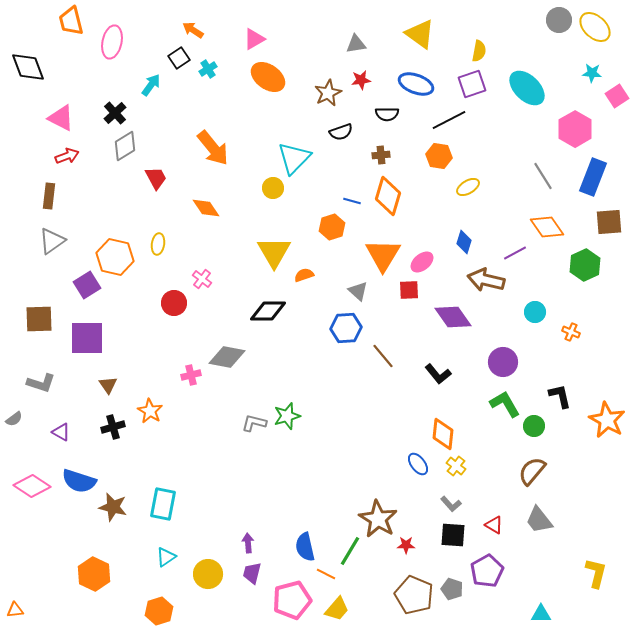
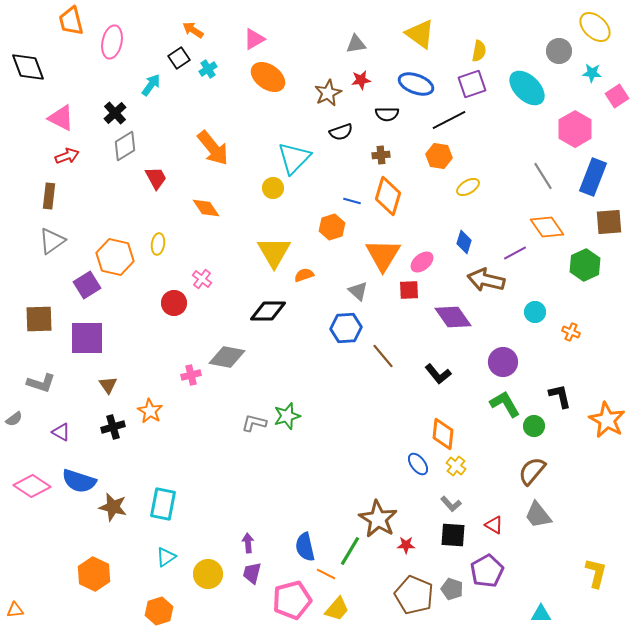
gray circle at (559, 20): moved 31 px down
gray trapezoid at (539, 520): moved 1 px left, 5 px up
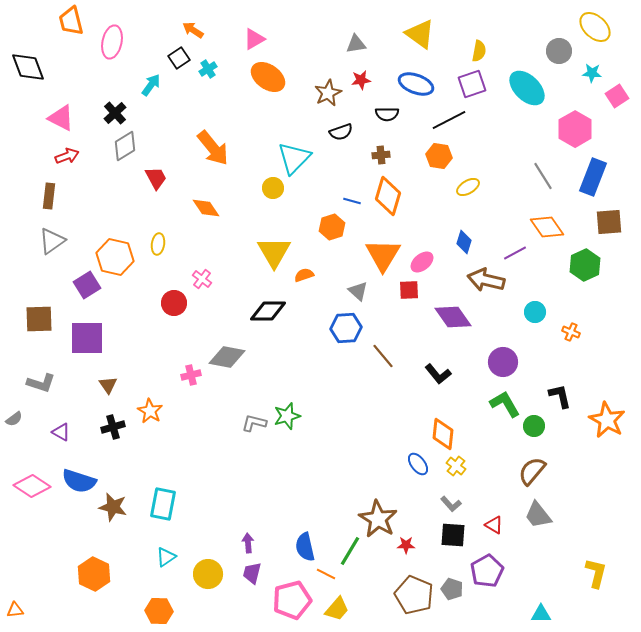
orange hexagon at (159, 611): rotated 20 degrees clockwise
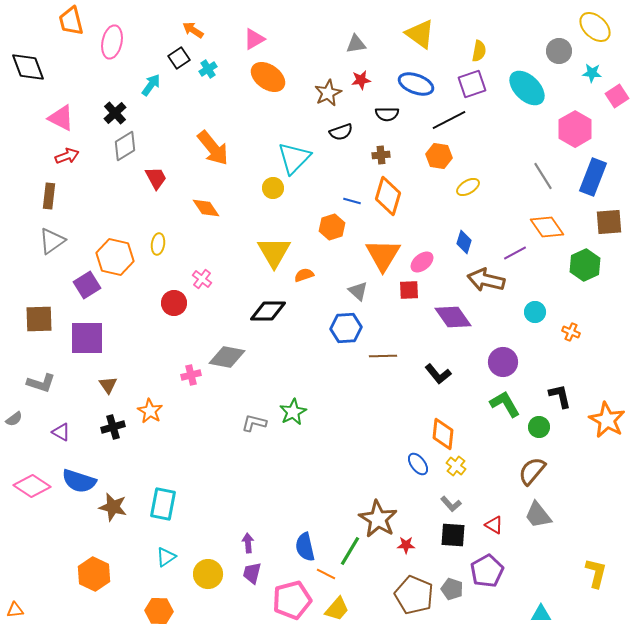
brown line at (383, 356): rotated 52 degrees counterclockwise
green star at (287, 416): moved 6 px right, 4 px up; rotated 12 degrees counterclockwise
green circle at (534, 426): moved 5 px right, 1 px down
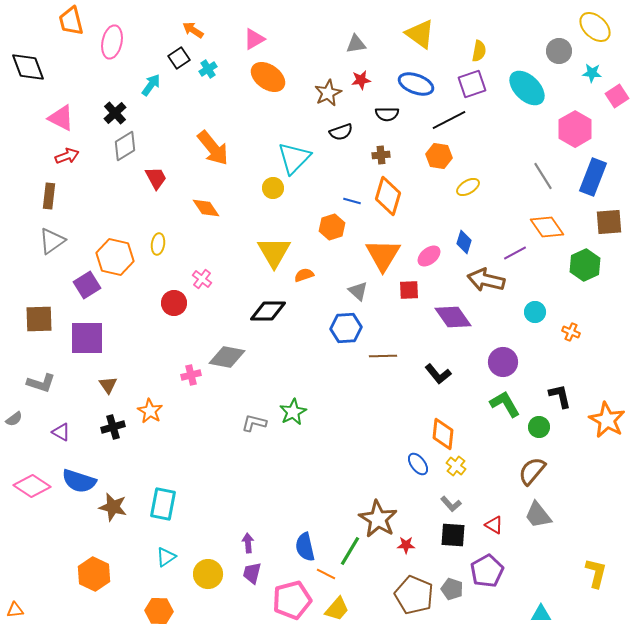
pink ellipse at (422, 262): moved 7 px right, 6 px up
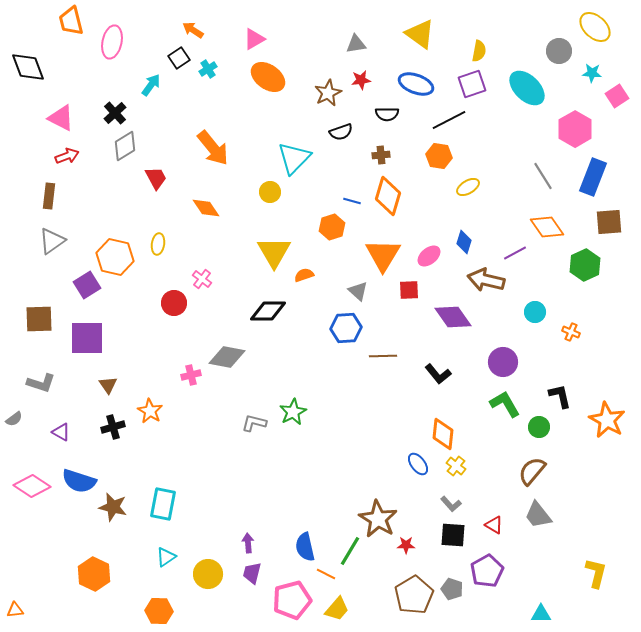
yellow circle at (273, 188): moved 3 px left, 4 px down
brown pentagon at (414, 595): rotated 18 degrees clockwise
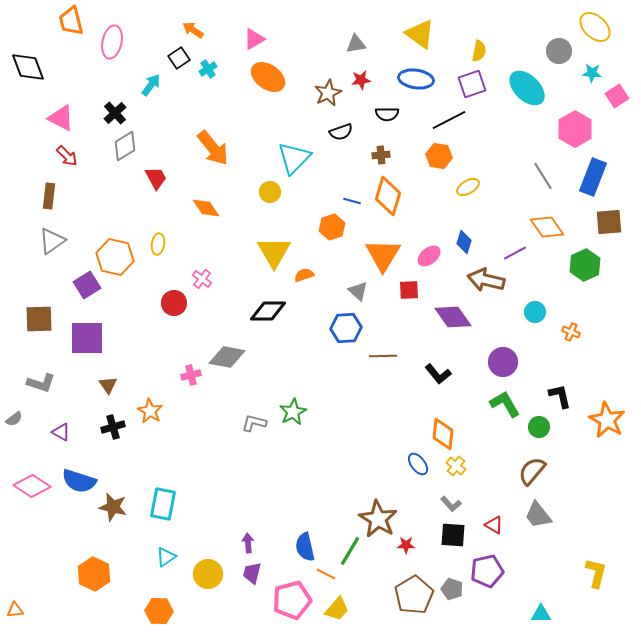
blue ellipse at (416, 84): moved 5 px up; rotated 12 degrees counterclockwise
red arrow at (67, 156): rotated 65 degrees clockwise
purple pentagon at (487, 571): rotated 16 degrees clockwise
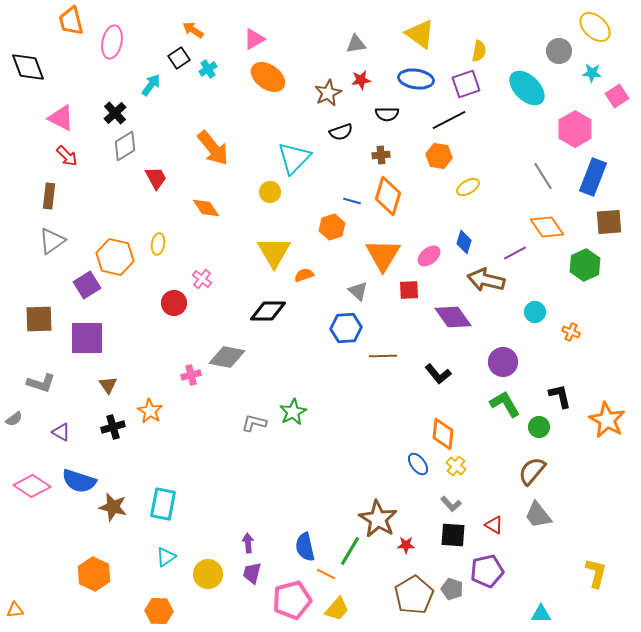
purple square at (472, 84): moved 6 px left
